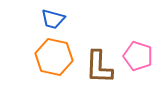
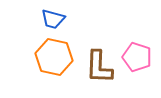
pink pentagon: moved 1 px left, 1 px down
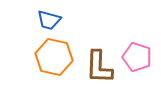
blue trapezoid: moved 4 px left, 1 px down
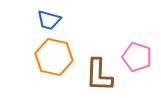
brown L-shape: moved 8 px down
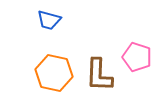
orange hexagon: moved 16 px down
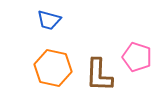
orange hexagon: moved 1 px left, 5 px up
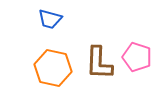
blue trapezoid: moved 1 px right, 1 px up
brown L-shape: moved 12 px up
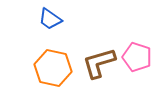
blue trapezoid: rotated 20 degrees clockwise
brown L-shape: rotated 72 degrees clockwise
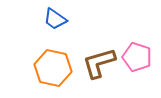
blue trapezoid: moved 5 px right
